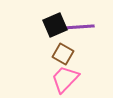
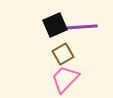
purple line: moved 3 px right
brown square: rotated 30 degrees clockwise
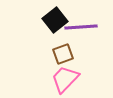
black square: moved 5 px up; rotated 15 degrees counterclockwise
brown square: rotated 10 degrees clockwise
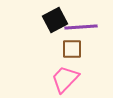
black square: rotated 10 degrees clockwise
brown square: moved 9 px right, 5 px up; rotated 20 degrees clockwise
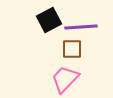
black square: moved 6 px left
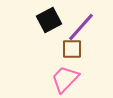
purple line: rotated 44 degrees counterclockwise
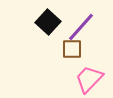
black square: moved 1 px left, 2 px down; rotated 20 degrees counterclockwise
pink trapezoid: moved 24 px right
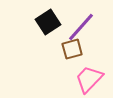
black square: rotated 15 degrees clockwise
brown square: rotated 15 degrees counterclockwise
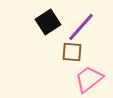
brown square: moved 3 px down; rotated 20 degrees clockwise
pink trapezoid: rotated 8 degrees clockwise
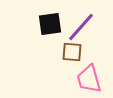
black square: moved 2 px right, 2 px down; rotated 25 degrees clockwise
pink trapezoid: rotated 68 degrees counterclockwise
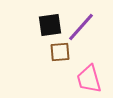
black square: moved 1 px down
brown square: moved 12 px left; rotated 10 degrees counterclockwise
